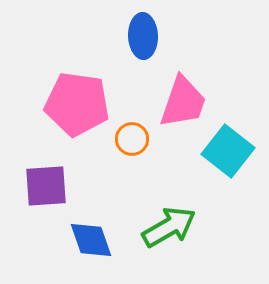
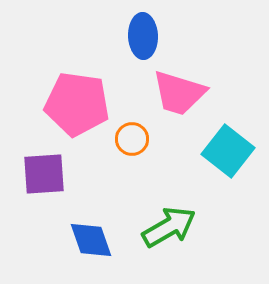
pink trapezoid: moved 4 px left, 9 px up; rotated 88 degrees clockwise
purple square: moved 2 px left, 12 px up
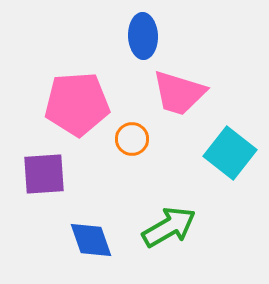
pink pentagon: rotated 12 degrees counterclockwise
cyan square: moved 2 px right, 2 px down
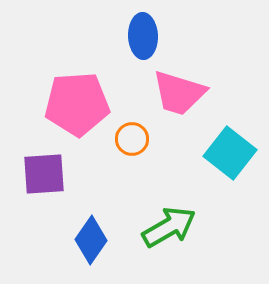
blue diamond: rotated 54 degrees clockwise
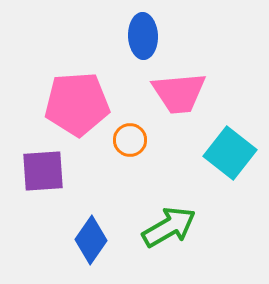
pink trapezoid: rotated 22 degrees counterclockwise
orange circle: moved 2 px left, 1 px down
purple square: moved 1 px left, 3 px up
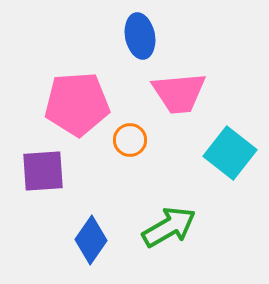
blue ellipse: moved 3 px left; rotated 9 degrees counterclockwise
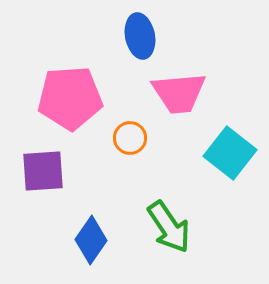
pink pentagon: moved 7 px left, 6 px up
orange circle: moved 2 px up
green arrow: rotated 86 degrees clockwise
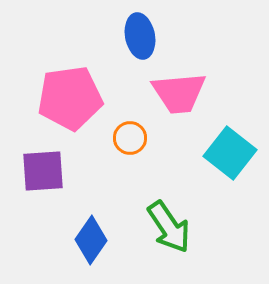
pink pentagon: rotated 4 degrees counterclockwise
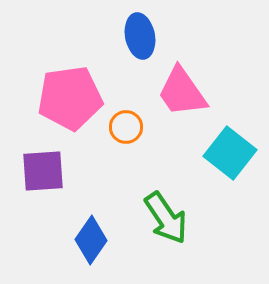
pink trapezoid: moved 3 px right, 1 px up; rotated 60 degrees clockwise
orange circle: moved 4 px left, 11 px up
green arrow: moved 3 px left, 9 px up
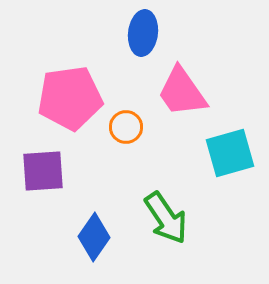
blue ellipse: moved 3 px right, 3 px up; rotated 18 degrees clockwise
cyan square: rotated 36 degrees clockwise
blue diamond: moved 3 px right, 3 px up
